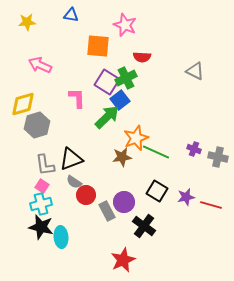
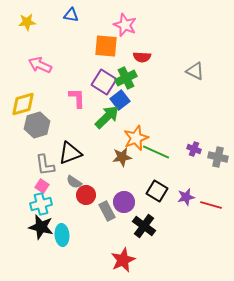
orange square: moved 8 px right
purple square: moved 3 px left
black triangle: moved 1 px left, 6 px up
cyan ellipse: moved 1 px right, 2 px up
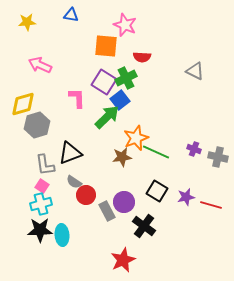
black star: moved 1 px left, 3 px down; rotated 15 degrees counterclockwise
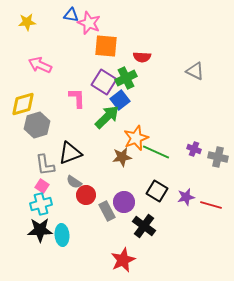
pink star: moved 36 px left, 2 px up
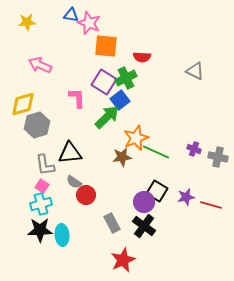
black triangle: rotated 15 degrees clockwise
purple circle: moved 20 px right
gray rectangle: moved 5 px right, 12 px down
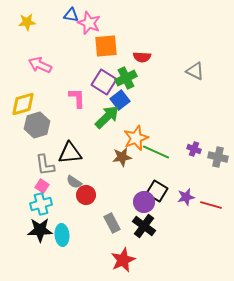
orange square: rotated 10 degrees counterclockwise
